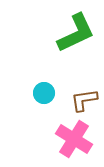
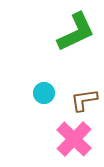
green L-shape: moved 1 px up
pink cross: rotated 12 degrees clockwise
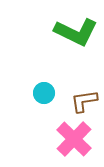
green L-shape: rotated 51 degrees clockwise
brown L-shape: moved 1 px down
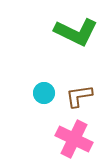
brown L-shape: moved 5 px left, 5 px up
pink cross: rotated 18 degrees counterclockwise
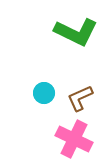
brown L-shape: moved 1 px right, 2 px down; rotated 16 degrees counterclockwise
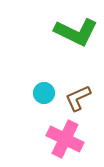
brown L-shape: moved 2 px left
pink cross: moved 9 px left
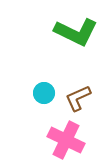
pink cross: moved 1 px right, 1 px down
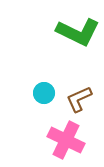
green L-shape: moved 2 px right
brown L-shape: moved 1 px right, 1 px down
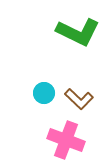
brown L-shape: rotated 112 degrees counterclockwise
pink cross: rotated 6 degrees counterclockwise
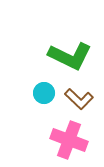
green L-shape: moved 8 px left, 24 px down
pink cross: moved 3 px right
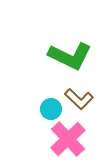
cyan circle: moved 7 px right, 16 px down
pink cross: moved 1 px left, 1 px up; rotated 27 degrees clockwise
